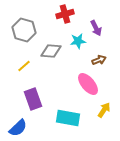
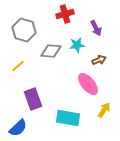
cyan star: moved 1 px left, 4 px down
yellow line: moved 6 px left
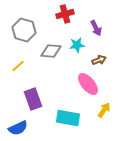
blue semicircle: rotated 18 degrees clockwise
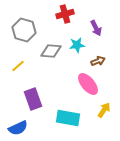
brown arrow: moved 1 px left, 1 px down
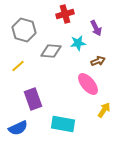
cyan star: moved 1 px right, 2 px up
cyan rectangle: moved 5 px left, 6 px down
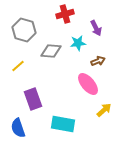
yellow arrow: rotated 14 degrees clockwise
blue semicircle: rotated 96 degrees clockwise
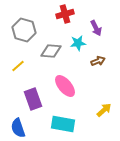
pink ellipse: moved 23 px left, 2 px down
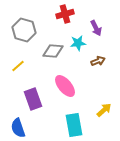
gray diamond: moved 2 px right
cyan rectangle: moved 11 px right, 1 px down; rotated 70 degrees clockwise
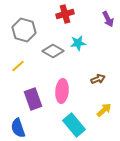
purple arrow: moved 12 px right, 9 px up
gray diamond: rotated 25 degrees clockwise
brown arrow: moved 18 px down
pink ellipse: moved 3 px left, 5 px down; rotated 45 degrees clockwise
cyan rectangle: rotated 30 degrees counterclockwise
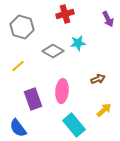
gray hexagon: moved 2 px left, 3 px up
blue semicircle: rotated 18 degrees counterclockwise
